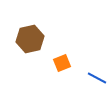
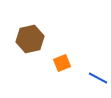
blue line: moved 1 px right
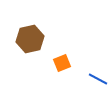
blue line: moved 1 px down
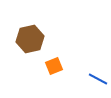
orange square: moved 8 px left, 3 px down
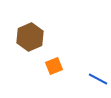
brown hexagon: moved 2 px up; rotated 12 degrees counterclockwise
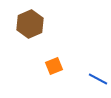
brown hexagon: moved 13 px up
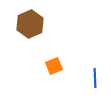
blue line: moved 3 px left, 1 px up; rotated 60 degrees clockwise
